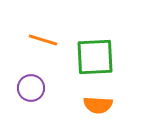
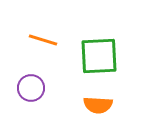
green square: moved 4 px right, 1 px up
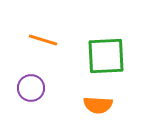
green square: moved 7 px right
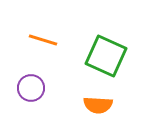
green square: rotated 27 degrees clockwise
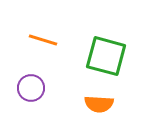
green square: rotated 9 degrees counterclockwise
orange semicircle: moved 1 px right, 1 px up
